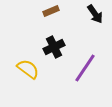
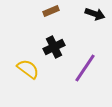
black arrow: rotated 36 degrees counterclockwise
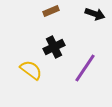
yellow semicircle: moved 3 px right, 1 px down
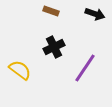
brown rectangle: rotated 42 degrees clockwise
yellow semicircle: moved 11 px left
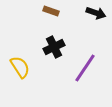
black arrow: moved 1 px right, 1 px up
yellow semicircle: moved 3 px up; rotated 20 degrees clockwise
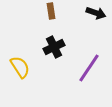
brown rectangle: rotated 63 degrees clockwise
purple line: moved 4 px right
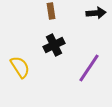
black arrow: rotated 24 degrees counterclockwise
black cross: moved 2 px up
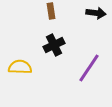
black arrow: rotated 12 degrees clockwise
yellow semicircle: rotated 55 degrees counterclockwise
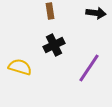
brown rectangle: moved 1 px left
yellow semicircle: rotated 15 degrees clockwise
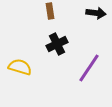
black cross: moved 3 px right, 1 px up
